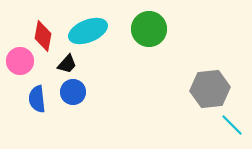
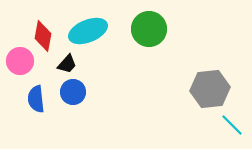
blue semicircle: moved 1 px left
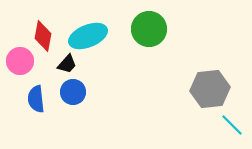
cyan ellipse: moved 5 px down
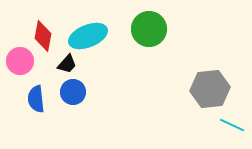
cyan line: rotated 20 degrees counterclockwise
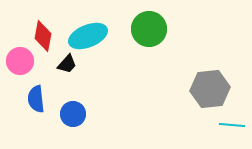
blue circle: moved 22 px down
cyan line: rotated 20 degrees counterclockwise
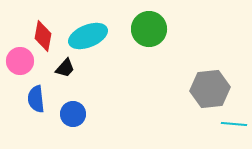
black trapezoid: moved 2 px left, 4 px down
cyan line: moved 2 px right, 1 px up
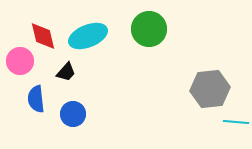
red diamond: rotated 24 degrees counterclockwise
black trapezoid: moved 1 px right, 4 px down
cyan line: moved 2 px right, 2 px up
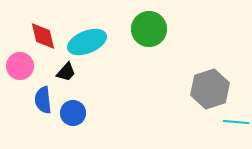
cyan ellipse: moved 1 px left, 6 px down
pink circle: moved 5 px down
gray hexagon: rotated 12 degrees counterclockwise
blue semicircle: moved 7 px right, 1 px down
blue circle: moved 1 px up
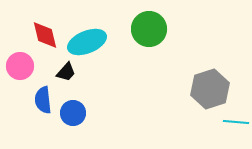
red diamond: moved 2 px right, 1 px up
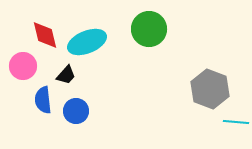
pink circle: moved 3 px right
black trapezoid: moved 3 px down
gray hexagon: rotated 21 degrees counterclockwise
blue circle: moved 3 px right, 2 px up
